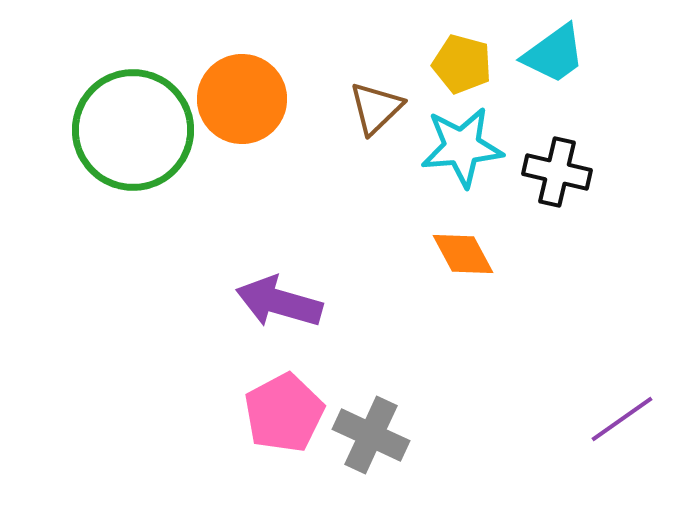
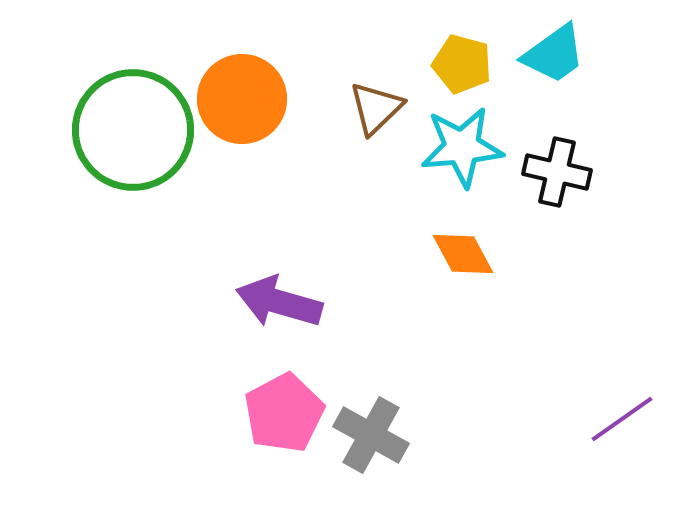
gray cross: rotated 4 degrees clockwise
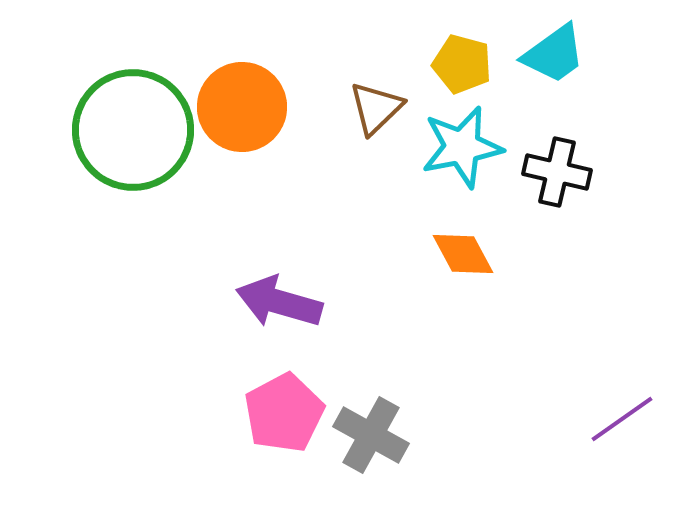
orange circle: moved 8 px down
cyan star: rotated 6 degrees counterclockwise
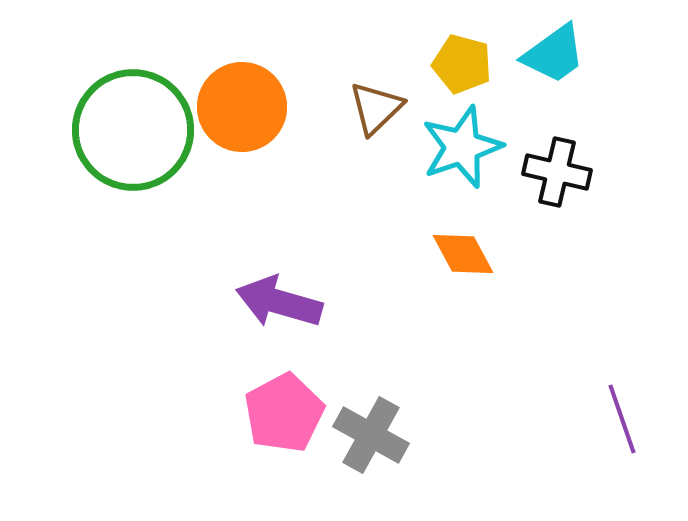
cyan star: rotated 8 degrees counterclockwise
purple line: rotated 74 degrees counterclockwise
